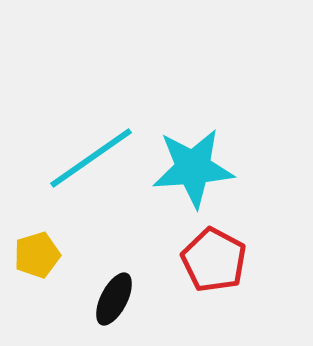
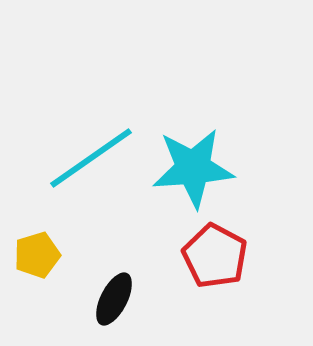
red pentagon: moved 1 px right, 4 px up
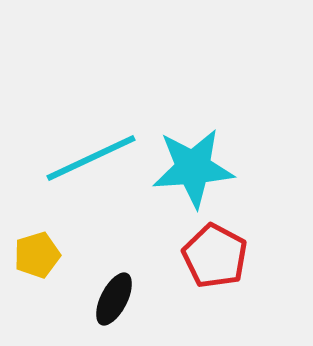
cyan line: rotated 10 degrees clockwise
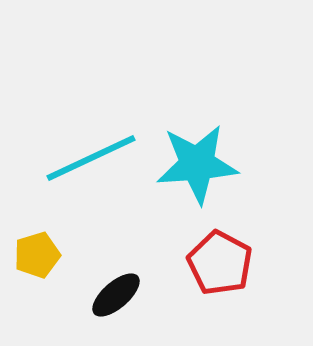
cyan star: moved 4 px right, 4 px up
red pentagon: moved 5 px right, 7 px down
black ellipse: moved 2 px right, 4 px up; rotated 22 degrees clockwise
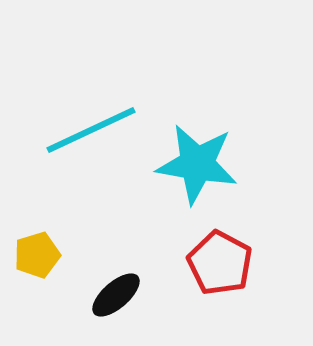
cyan line: moved 28 px up
cyan star: rotated 14 degrees clockwise
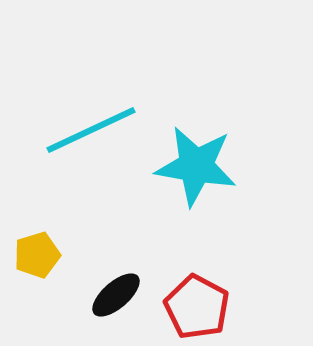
cyan star: moved 1 px left, 2 px down
red pentagon: moved 23 px left, 44 px down
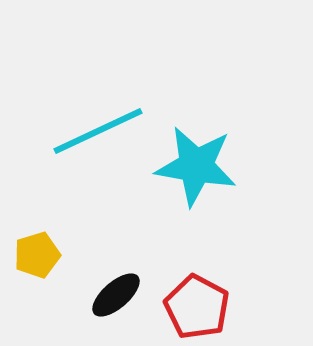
cyan line: moved 7 px right, 1 px down
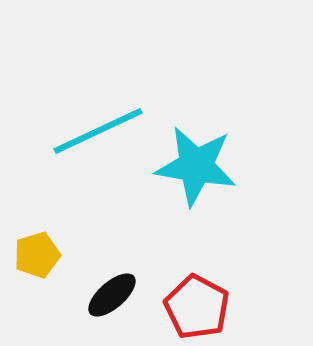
black ellipse: moved 4 px left
